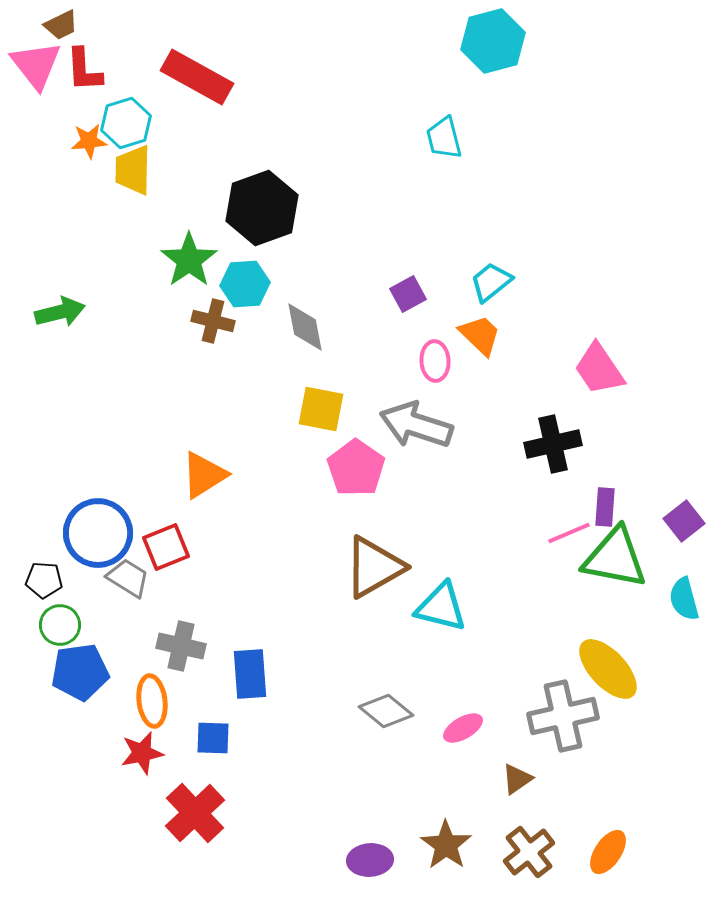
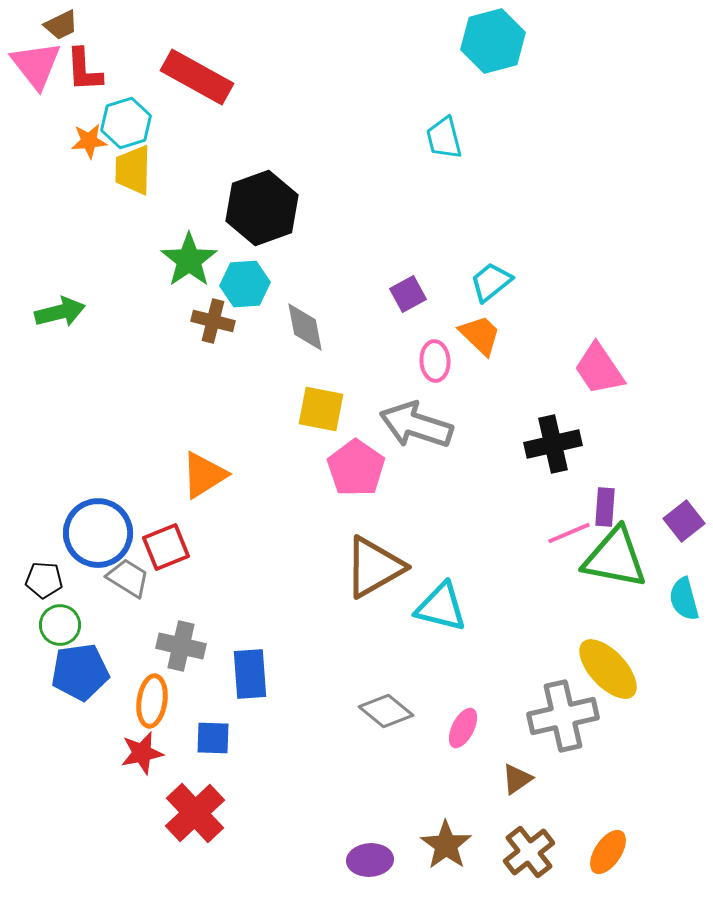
orange ellipse at (152, 701): rotated 15 degrees clockwise
pink ellipse at (463, 728): rotated 33 degrees counterclockwise
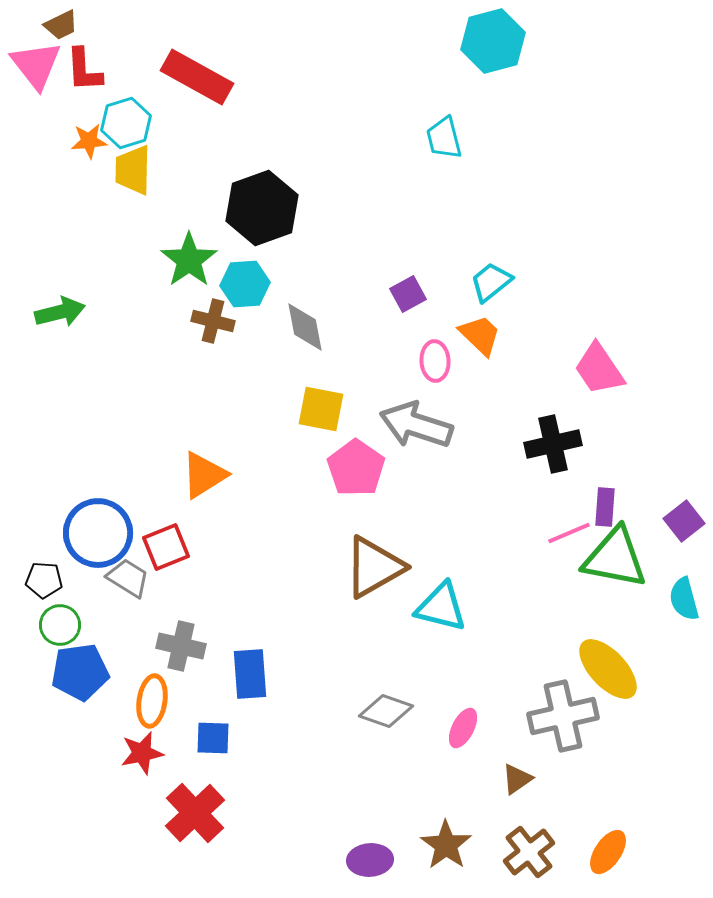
gray diamond at (386, 711): rotated 20 degrees counterclockwise
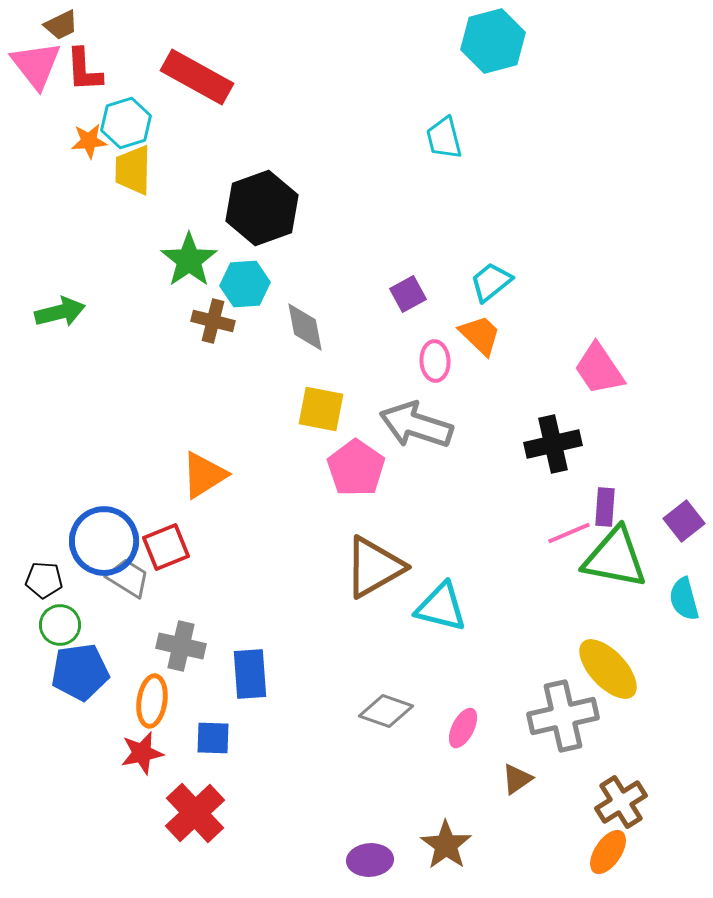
blue circle at (98, 533): moved 6 px right, 8 px down
brown cross at (529, 852): moved 92 px right, 50 px up; rotated 6 degrees clockwise
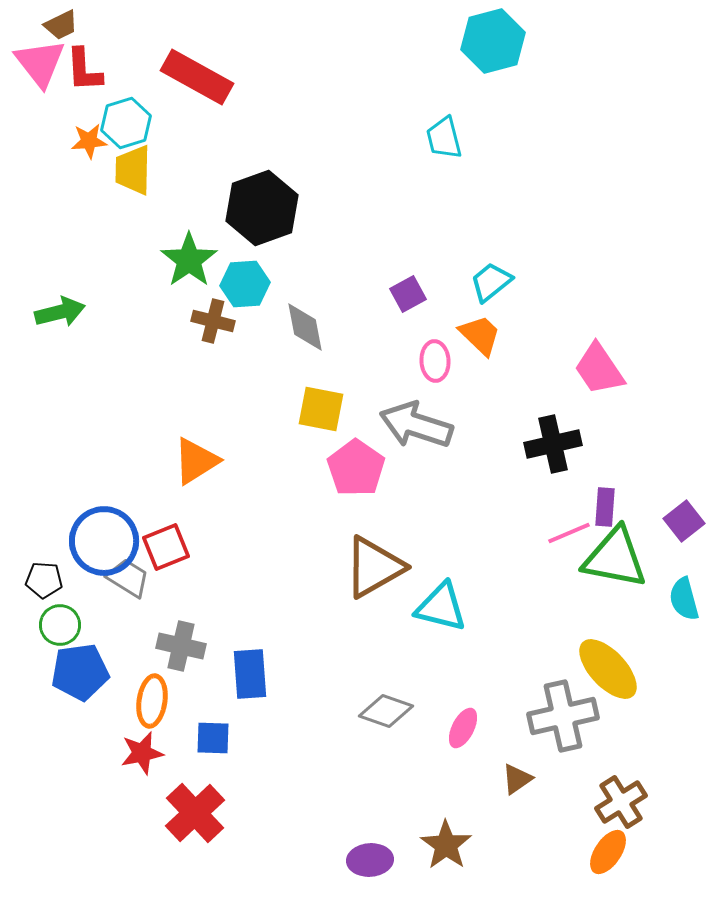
pink triangle at (36, 65): moved 4 px right, 2 px up
orange triangle at (204, 475): moved 8 px left, 14 px up
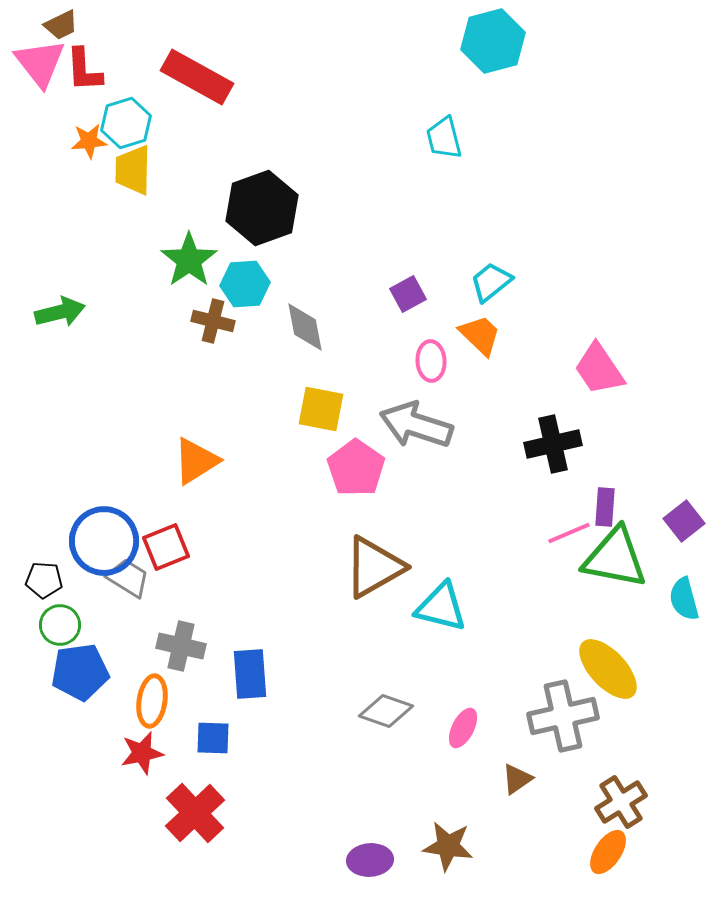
pink ellipse at (435, 361): moved 4 px left
brown star at (446, 845): moved 2 px right, 1 px down; rotated 27 degrees counterclockwise
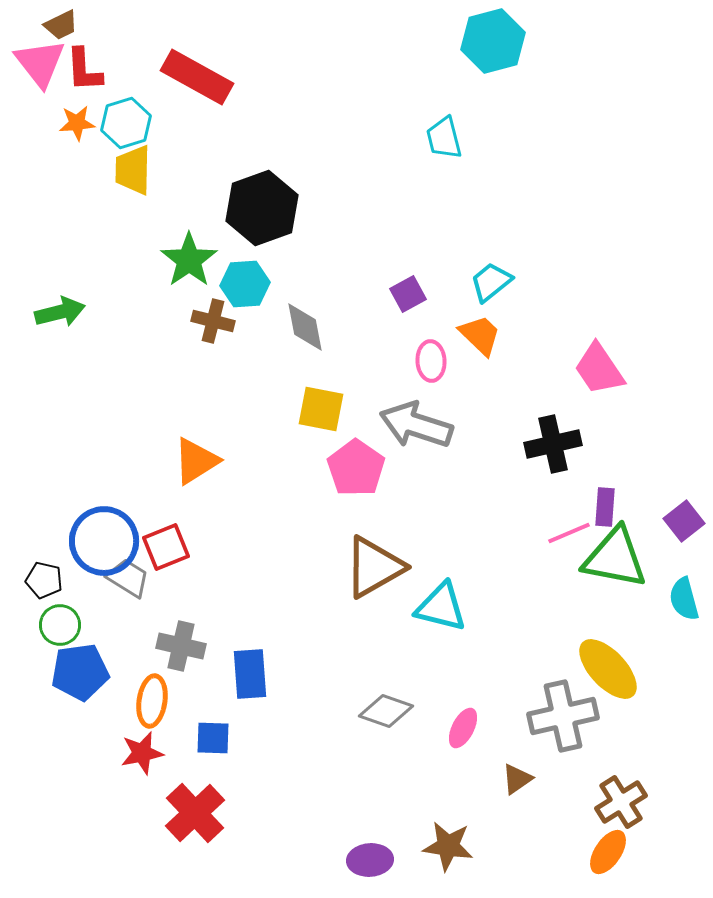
orange star at (89, 141): moved 12 px left, 18 px up
black pentagon at (44, 580): rotated 9 degrees clockwise
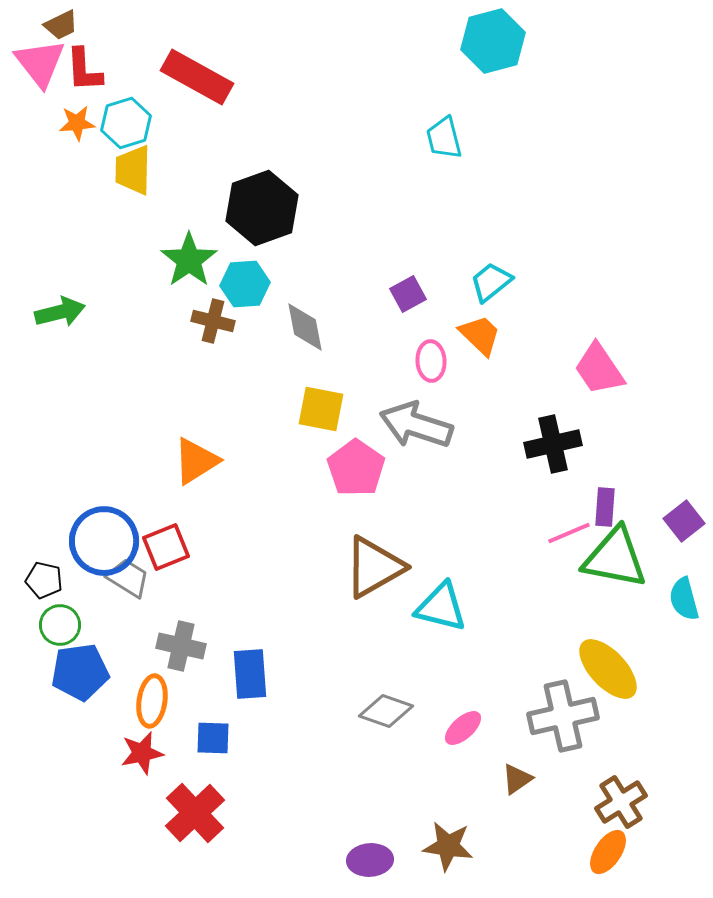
pink ellipse at (463, 728): rotated 21 degrees clockwise
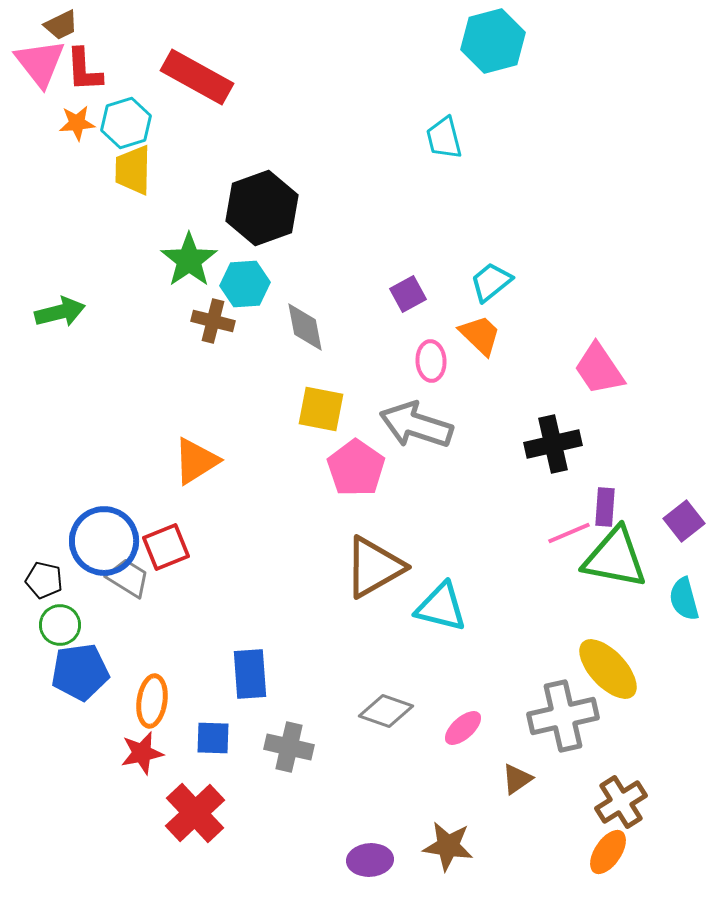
gray cross at (181, 646): moved 108 px right, 101 px down
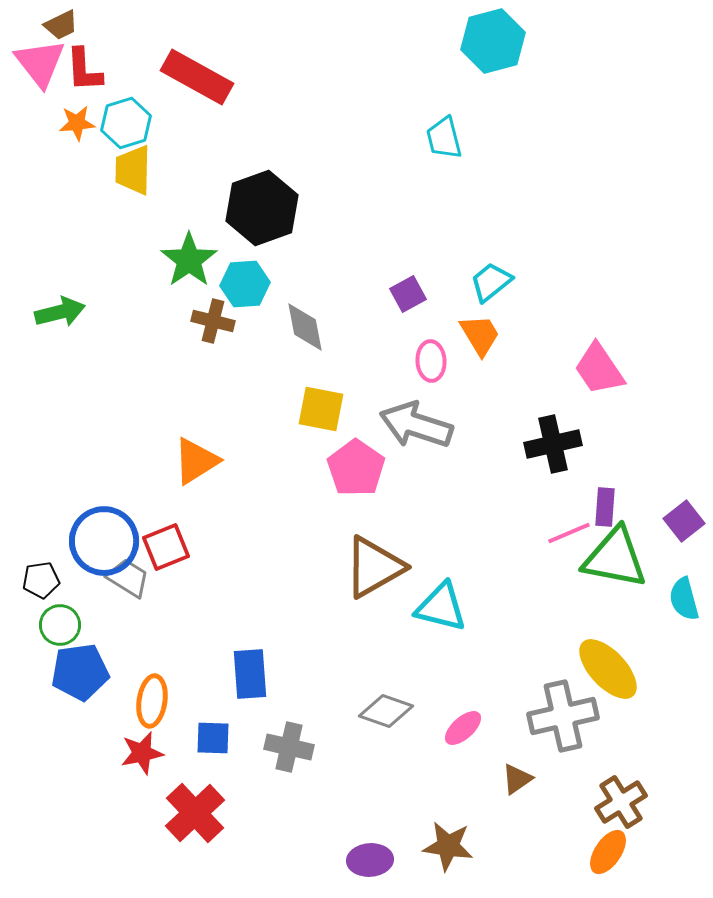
orange trapezoid at (480, 335): rotated 15 degrees clockwise
black pentagon at (44, 580): moved 3 px left; rotated 21 degrees counterclockwise
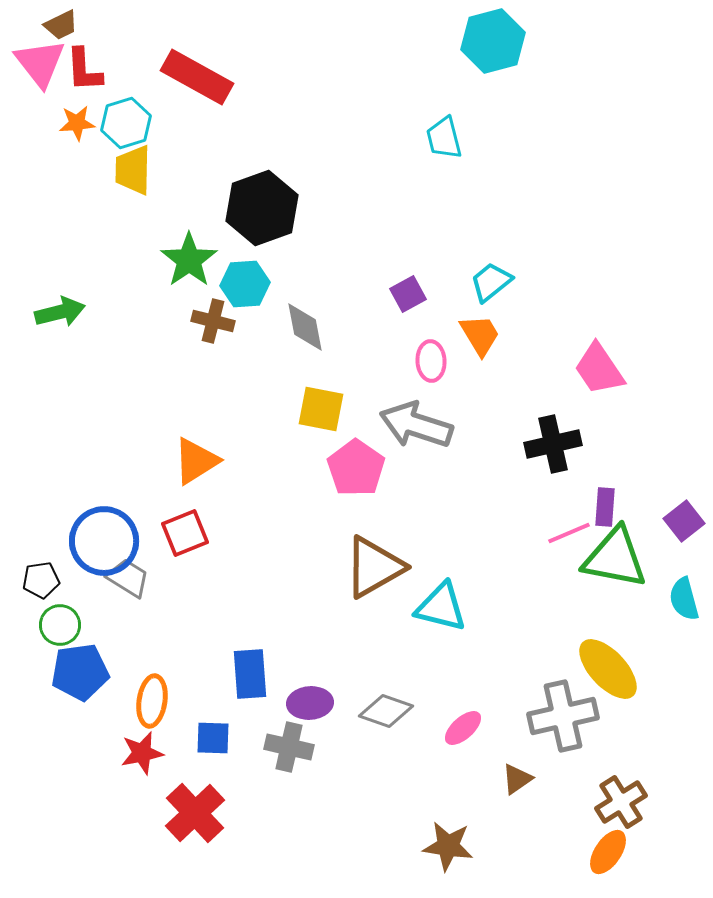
red square at (166, 547): moved 19 px right, 14 px up
purple ellipse at (370, 860): moved 60 px left, 157 px up
